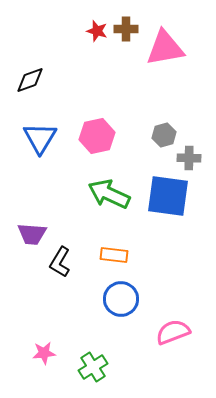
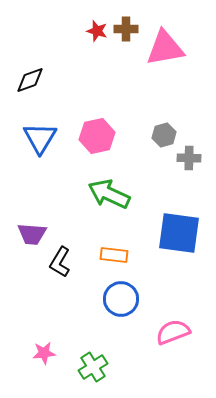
blue square: moved 11 px right, 37 px down
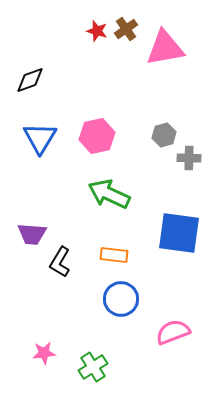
brown cross: rotated 35 degrees counterclockwise
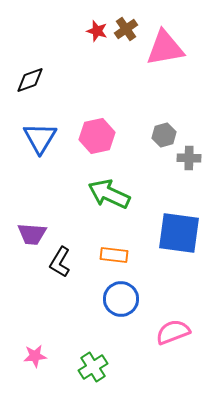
pink star: moved 9 px left, 3 px down
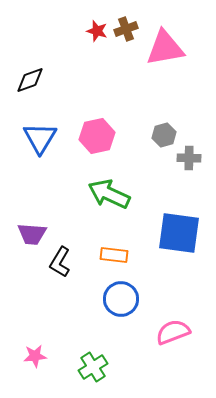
brown cross: rotated 15 degrees clockwise
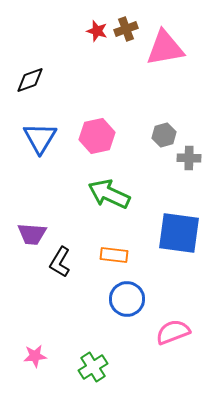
blue circle: moved 6 px right
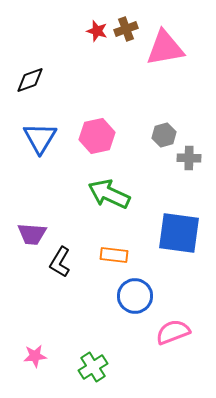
blue circle: moved 8 px right, 3 px up
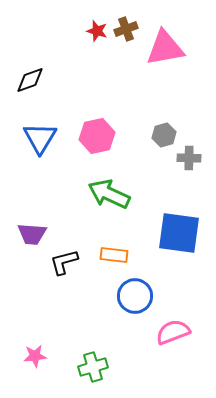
black L-shape: moved 4 px right; rotated 44 degrees clockwise
green cross: rotated 16 degrees clockwise
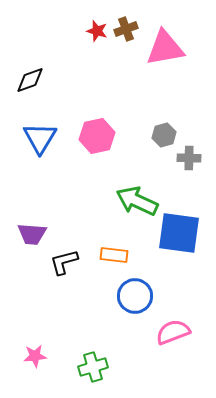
green arrow: moved 28 px right, 7 px down
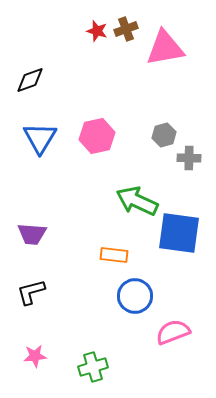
black L-shape: moved 33 px left, 30 px down
